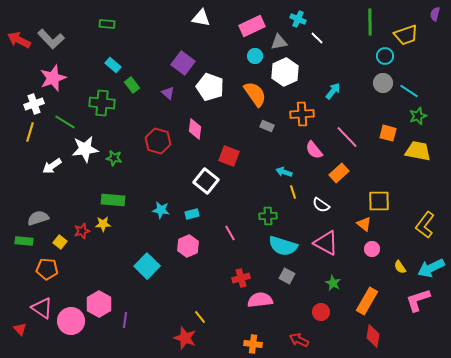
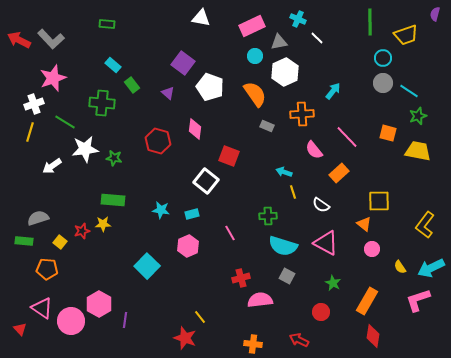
cyan circle at (385, 56): moved 2 px left, 2 px down
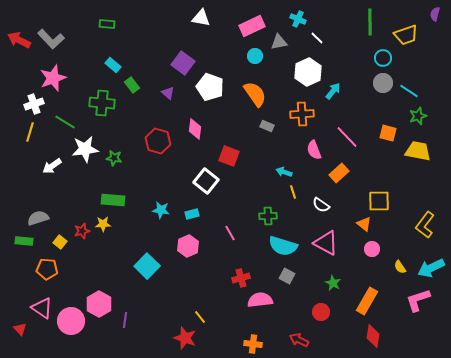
white hexagon at (285, 72): moved 23 px right
pink semicircle at (314, 150): rotated 18 degrees clockwise
